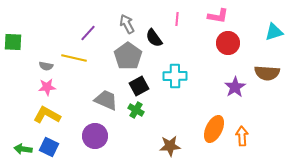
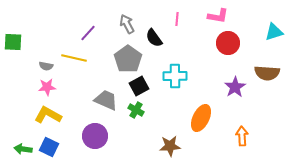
gray pentagon: moved 3 px down
yellow L-shape: moved 1 px right
orange ellipse: moved 13 px left, 11 px up
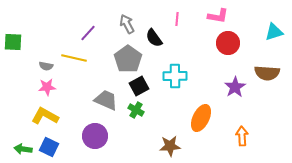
yellow L-shape: moved 3 px left, 1 px down
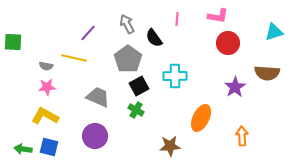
gray trapezoid: moved 8 px left, 3 px up
blue square: rotated 12 degrees counterclockwise
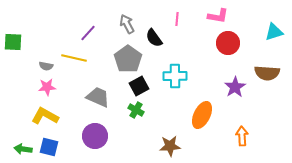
orange ellipse: moved 1 px right, 3 px up
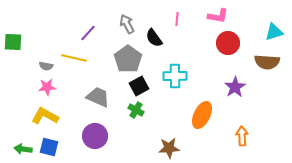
brown semicircle: moved 11 px up
brown star: moved 1 px left, 2 px down
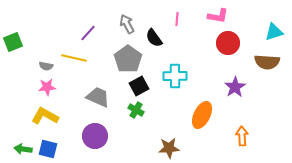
green square: rotated 24 degrees counterclockwise
blue square: moved 1 px left, 2 px down
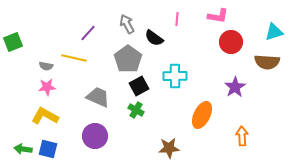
black semicircle: rotated 18 degrees counterclockwise
red circle: moved 3 px right, 1 px up
